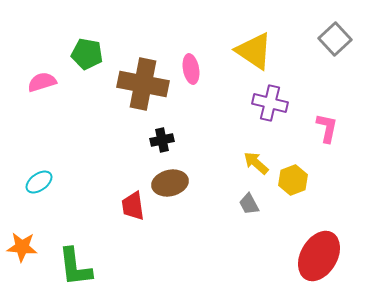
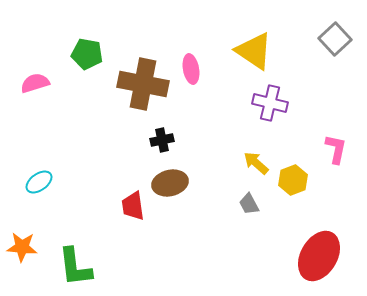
pink semicircle: moved 7 px left, 1 px down
pink L-shape: moved 9 px right, 21 px down
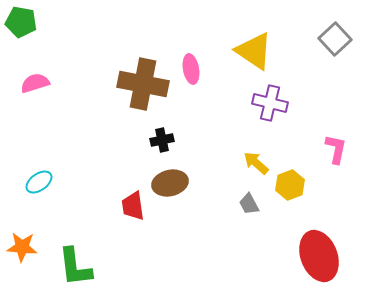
green pentagon: moved 66 px left, 32 px up
yellow hexagon: moved 3 px left, 5 px down
red ellipse: rotated 51 degrees counterclockwise
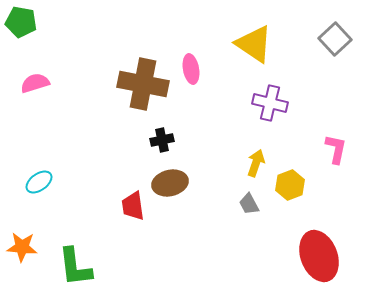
yellow triangle: moved 7 px up
yellow arrow: rotated 68 degrees clockwise
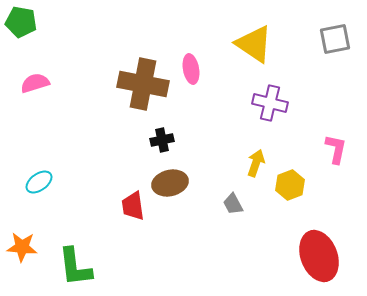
gray square: rotated 32 degrees clockwise
gray trapezoid: moved 16 px left
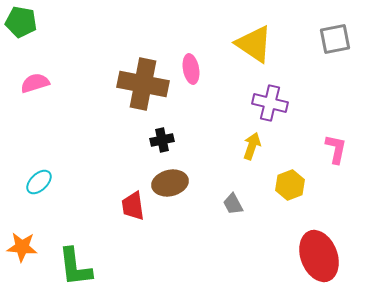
yellow arrow: moved 4 px left, 17 px up
cyan ellipse: rotated 8 degrees counterclockwise
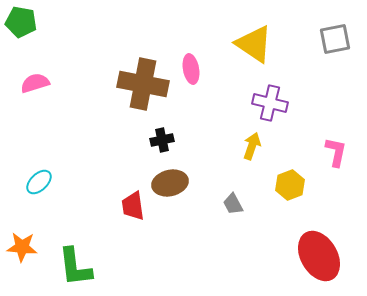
pink L-shape: moved 3 px down
red ellipse: rotated 9 degrees counterclockwise
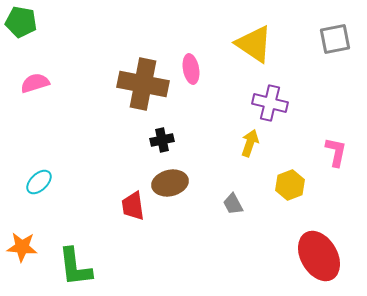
yellow arrow: moved 2 px left, 3 px up
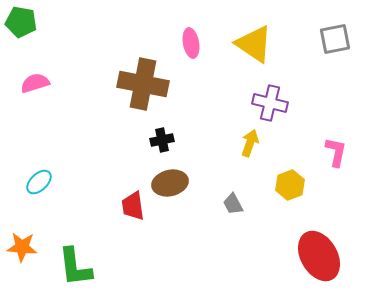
pink ellipse: moved 26 px up
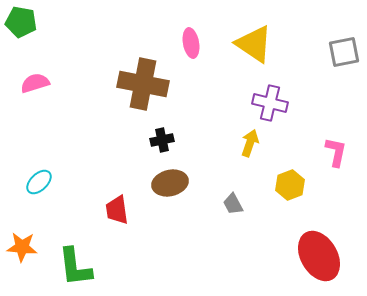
gray square: moved 9 px right, 13 px down
red trapezoid: moved 16 px left, 4 px down
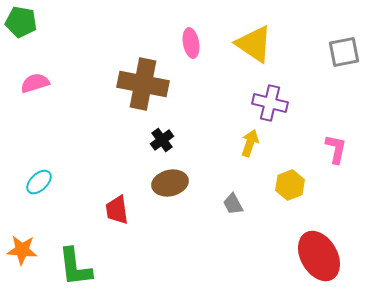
black cross: rotated 25 degrees counterclockwise
pink L-shape: moved 3 px up
orange star: moved 3 px down
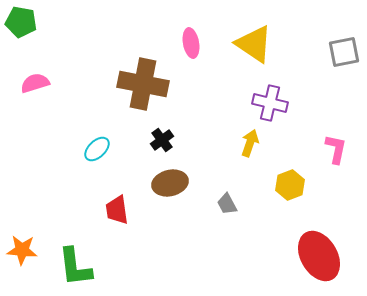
cyan ellipse: moved 58 px right, 33 px up
gray trapezoid: moved 6 px left
